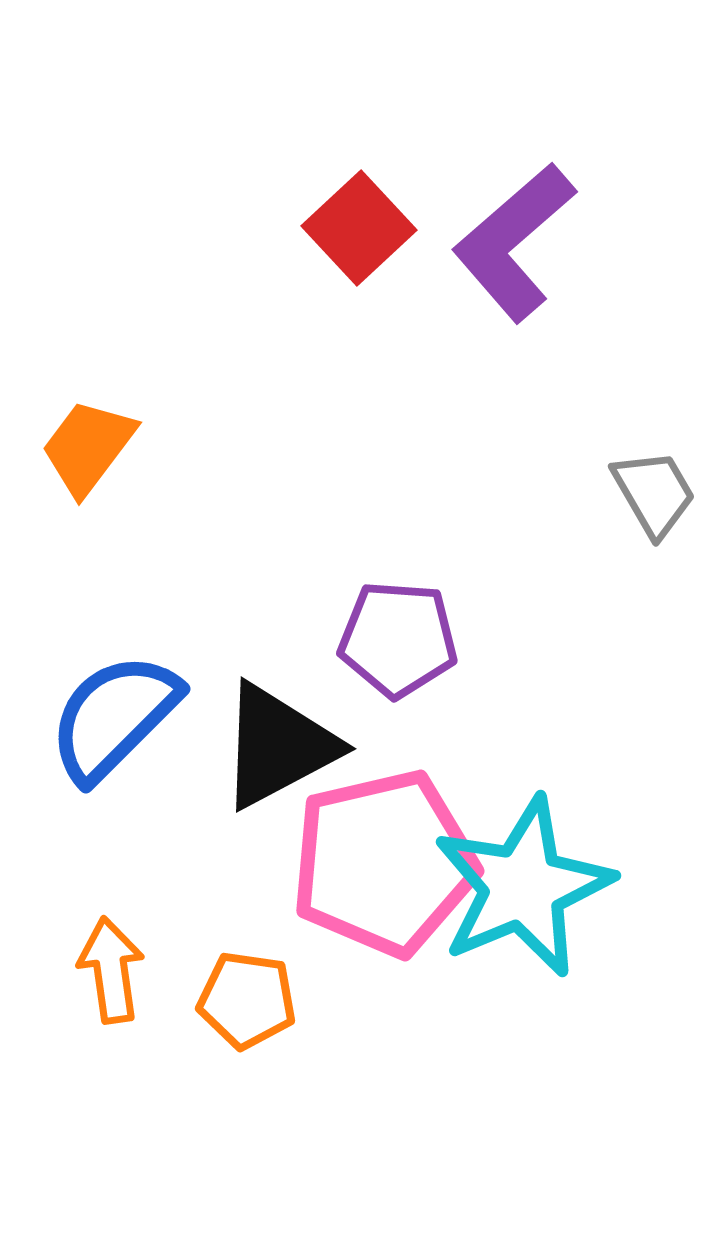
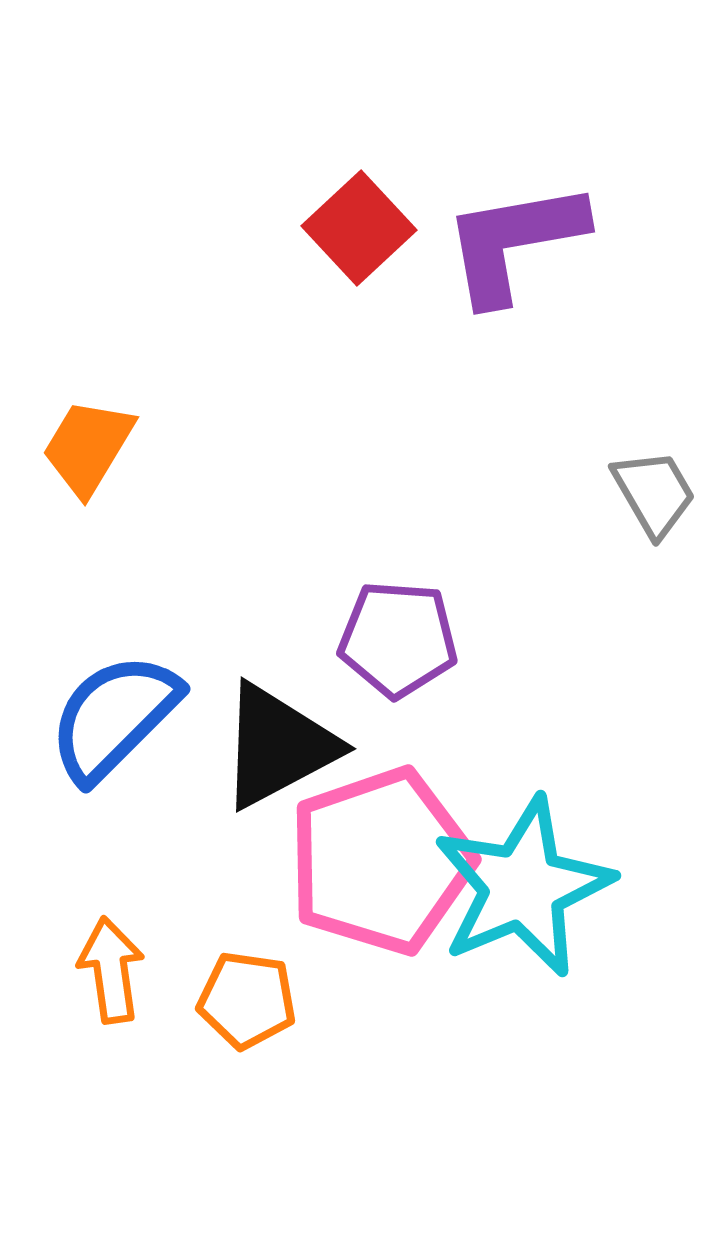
purple L-shape: rotated 31 degrees clockwise
orange trapezoid: rotated 6 degrees counterclockwise
pink pentagon: moved 3 px left, 2 px up; rotated 6 degrees counterclockwise
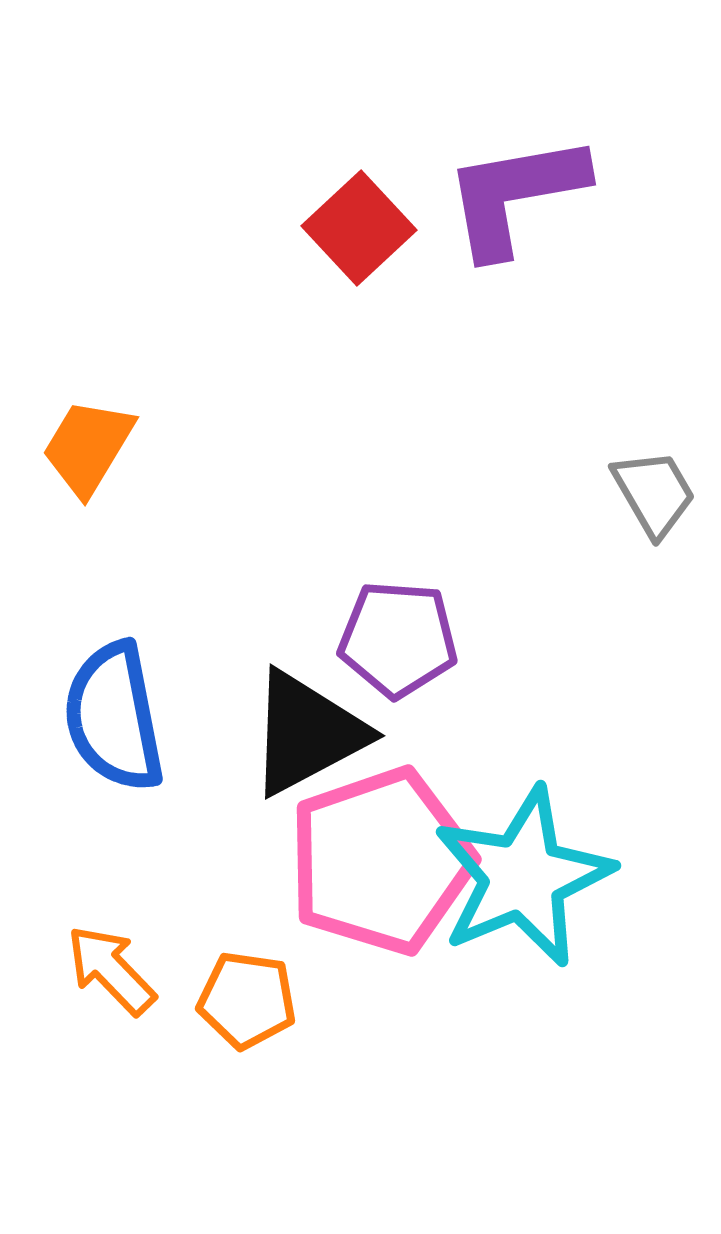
purple L-shape: moved 1 px right, 47 px up
blue semicircle: rotated 56 degrees counterclockwise
black triangle: moved 29 px right, 13 px up
cyan star: moved 10 px up
orange arrow: rotated 36 degrees counterclockwise
